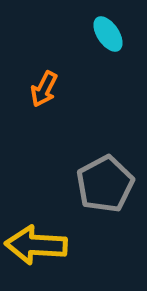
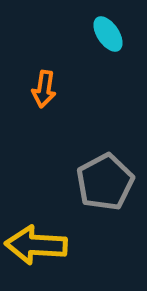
orange arrow: rotated 18 degrees counterclockwise
gray pentagon: moved 2 px up
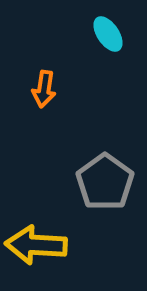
gray pentagon: rotated 8 degrees counterclockwise
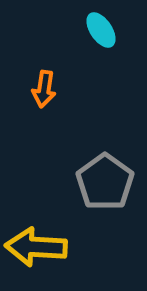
cyan ellipse: moved 7 px left, 4 px up
yellow arrow: moved 2 px down
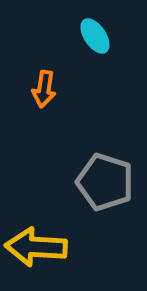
cyan ellipse: moved 6 px left, 6 px down
gray pentagon: rotated 18 degrees counterclockwise
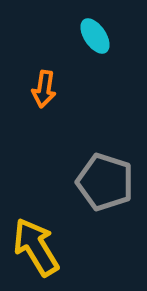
yellow arrow: rotated 56 degrees clockwise
